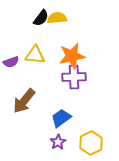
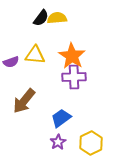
orange star: rotated 28 degrees counterclockwise
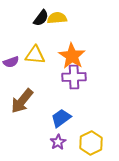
brown arrow: moved 2 px left
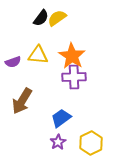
yellow semicircle: rotated 30 degrees counterclockwise
yellow triangle: moved 3 px right
purple semicircle: moved 2 px right
brown arrow: rotated 8 degrees counterclockwise
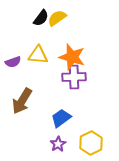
orange star: moved 1 px down; rotated 16 degrees counterclockwise
purple star: moved 2 px down
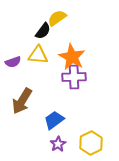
black semicircle: moved 2 px right, 13 px down
orange star: rotated 12 degrees clockwise
blue trapezoid: moved 7 px left, 2 px down
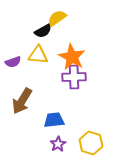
black semicircle: rotated 24 degrees clockwise
blue trapezoid: rotated 30 degrees clockwise
yellow hexagon: rotated 15 degrees counterclockwise
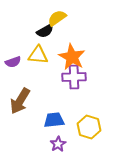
black semicircle: moved 2 px right
brown arrow: moved 2 px left
yellow hexagon: moved 2 px left, 16 px up
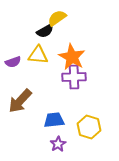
brown arrow: rotated 12 degrees clockwise
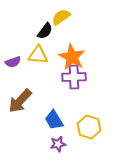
yellow semicircle: moved 4 px right, 1 px up
black semicircle: rotated 24 degrees counterclockwise
blue trapezoid: rotated 115 degrees counterclockwise
purple star: rotated 21 degrees clockwise
